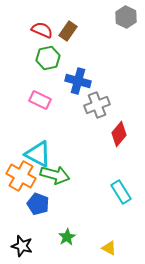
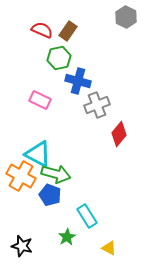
green hexagon: moved 11 px right
green arrow: moved 1 px right, 1 px up
cyan rectangle: moved 34 px left, 24 px down
blue pentagon: moved 12 px right, 9 px up
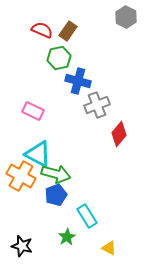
pink rectangle: moved 7 px left, 11 px down
blue pentagon: moved 6 px right; rotated 30 degrees clockwise
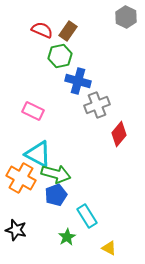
green hexagon: moved 1 px right, 2 px up
orange cross: moved 2 px down
black star: moved 6 px left, 16 px up
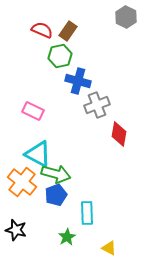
red diamond: rotated 30 degrees counterclockwise
orange cross: moved 1 px right, 4 px down; rotated 8 degrees clockwise
cyan rectangle: moved 3 px up; rotated 30 degrees clockwise
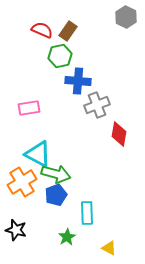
blue cross: rotated 10 degrees counterclockwise
pink rectangle: moved 4 px left, 3 px up; rotated 35 degrees counterclockwise
orange cross: rotated 20 degrees clockwise
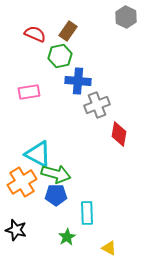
red semicircle: moved 7 px left, 4 px down
pink rectangle: moved 16 px up
blue pentagon: rotated 20 degrees clockwise
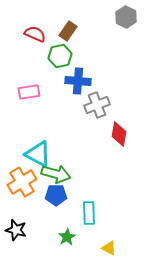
cyan rectangle: moved 2 px right
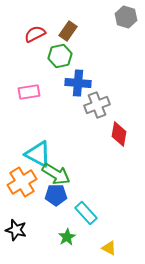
gray hexagon: rotated 10 degrees counterclockwise
red semicircle: rotated 50 degrees counterclockwise
blue cross: moved 2 px down
green arrow: rotated 16 degrees clockwise
cyan rectangle: moved 3 px left; rotated 40 degrees counterclockwise
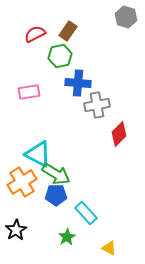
gray cross: rotated 10 degrees clockwise
red diamond: rotated 35 degrees clockwise
black star: rotated 25 degrees clockwise
